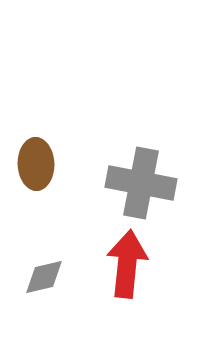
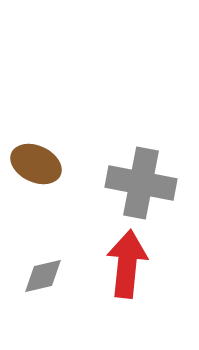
brown ellipse: rotated 63 degrees counterclockwise
gray diamond: moved 1 px left, 1 px up
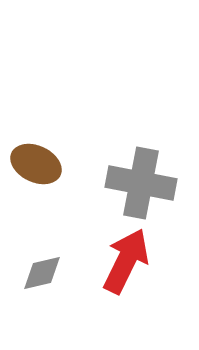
red arrow: moved 1 px left, 3 px up; rotated 20 degrees clockwise
gray diamond: moved 1 px left, 3 px up
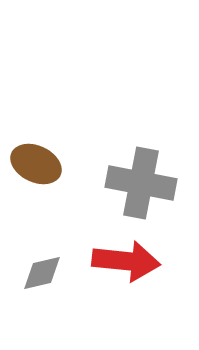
red arrow: rotated 70 degrees clockwise
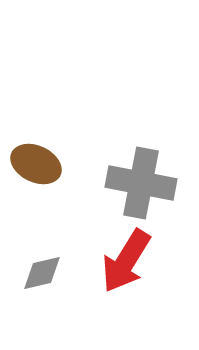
red arrow: rotated 116 degrees clockwise
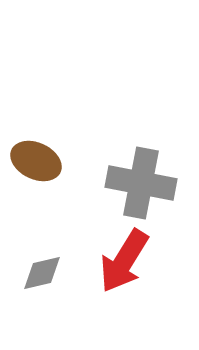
brown ellipse: moved 3 px up
red arrow: moved 2 px left
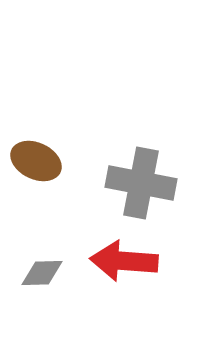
red arrow: rotated 62 degrees clockwise
gray diamond: rotated 12 degrees clockwise
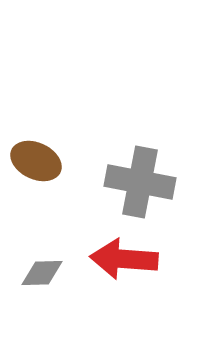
gray cross: moved 1 px left, 1 px up
red arrow: moved 2 px up
